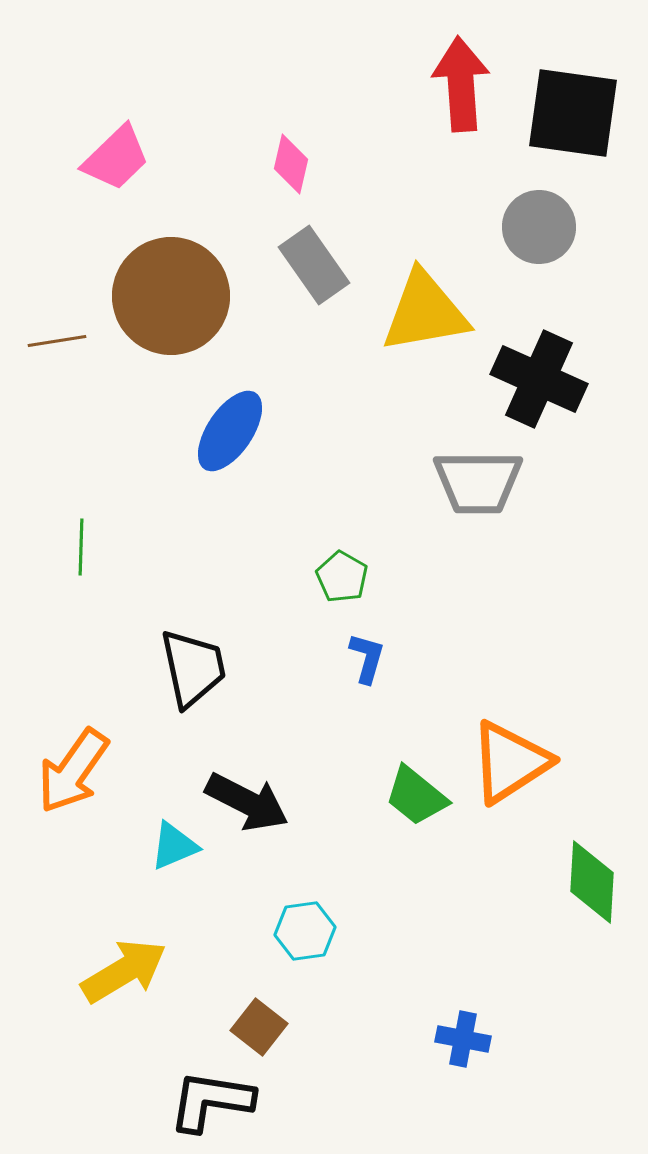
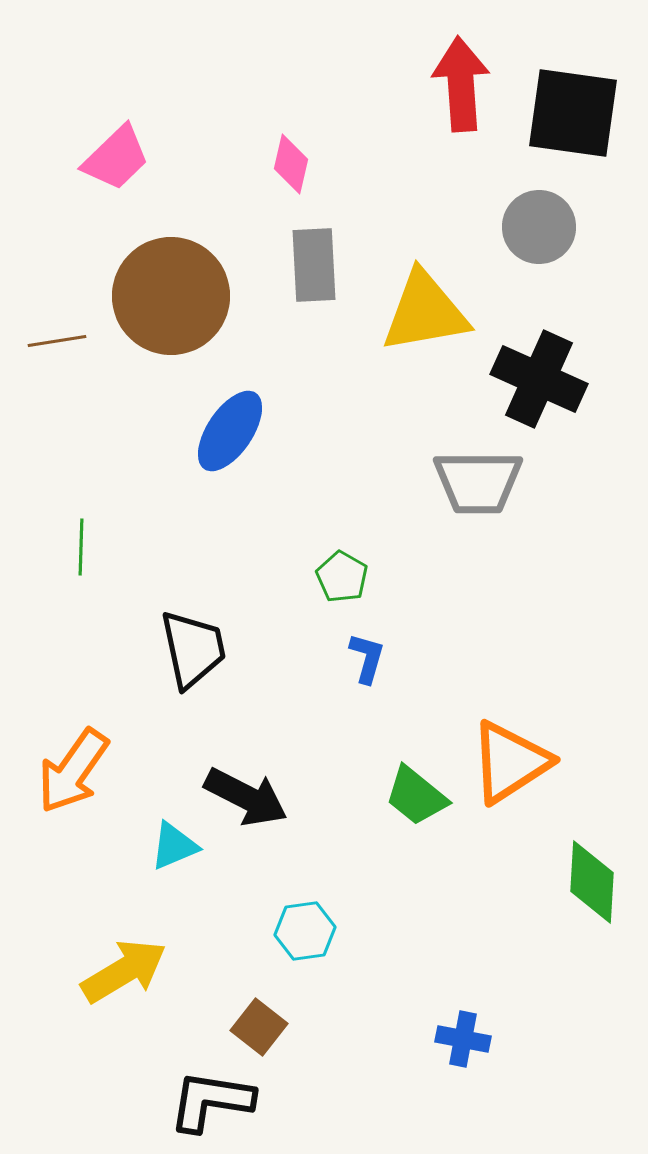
gray rectangle: rotated 32 degrees clockwise
black trapezoid: moved 19 px up
black arrow: moved 1 px left, 5 px up
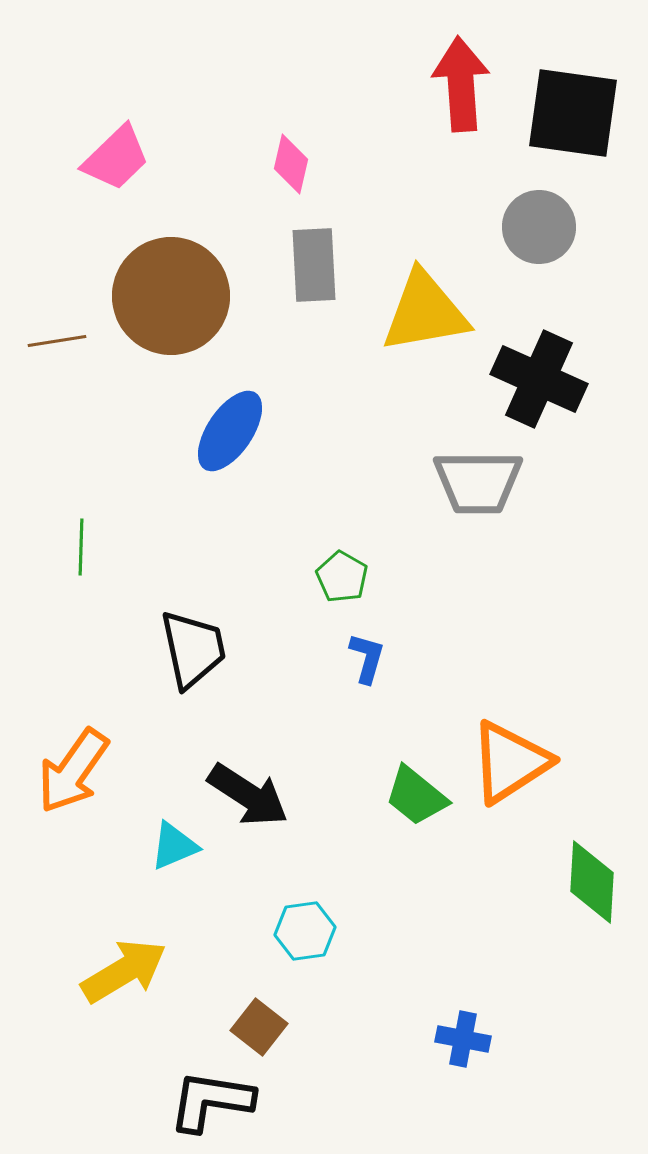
black arrow: moved 2 px right, 2 px up; rotated 6 degrees clockwise
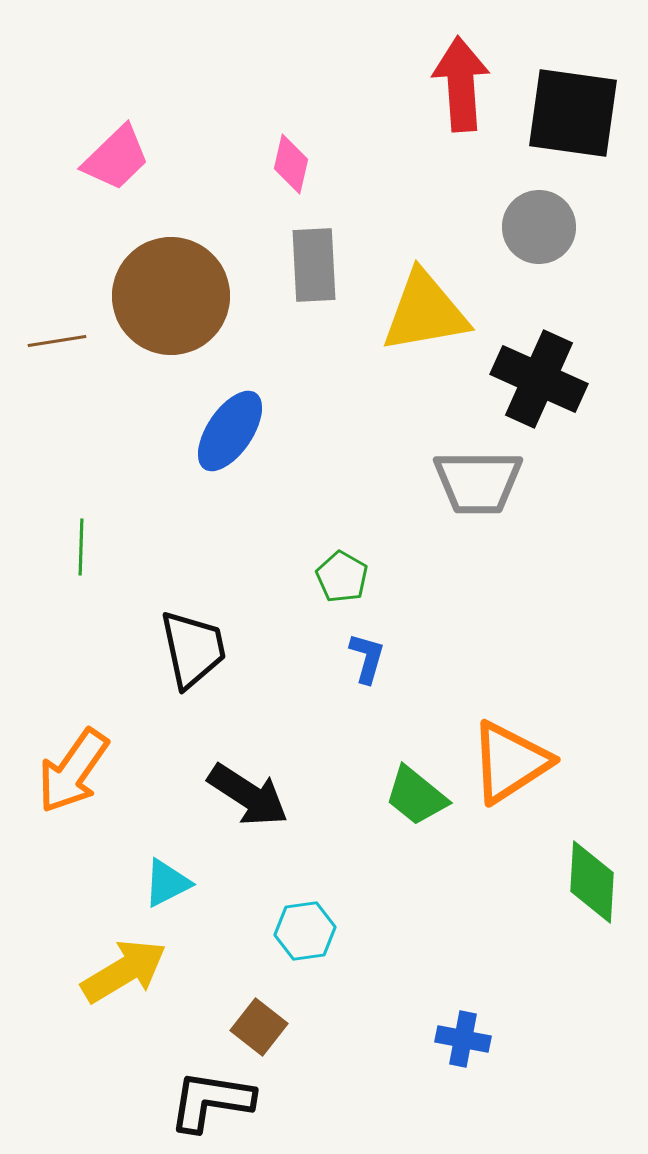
cyan triangle: moved 7 px left, 37 px down; rotated 4 degrees counterclockwise
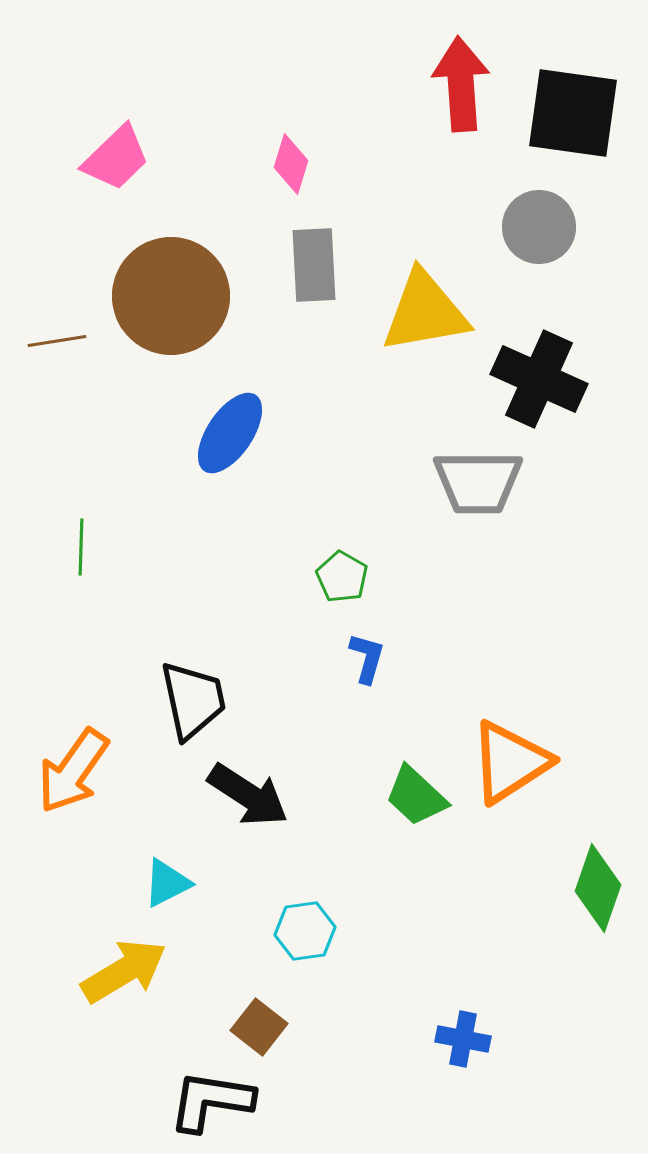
pink diamond: rotated 4 degrees clockwise
blue ellipse: moved 2 px down
black trapezoid: moved 51 px down
green trapezoid: rotated 4 degrees clockwise
green diamond: moved 6 px right, 6 px down; rotated 16 degrees clockwise
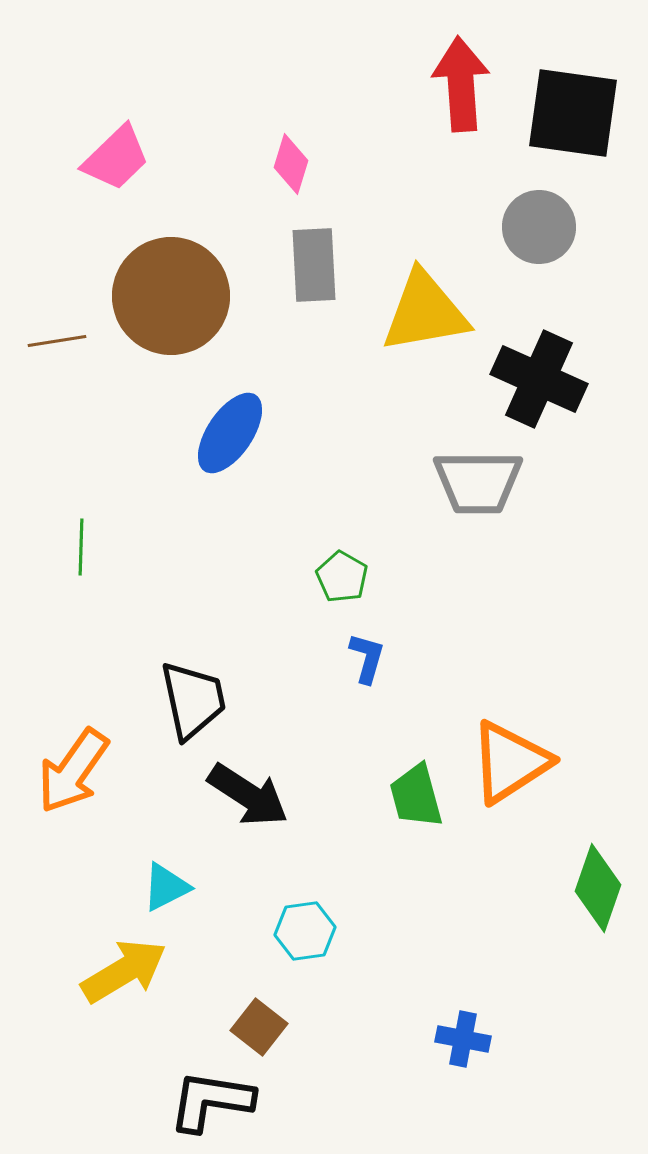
green trapezoid: rotated 32 degrees clockwise
cyan triangle: moved 1 px left, 4 px down
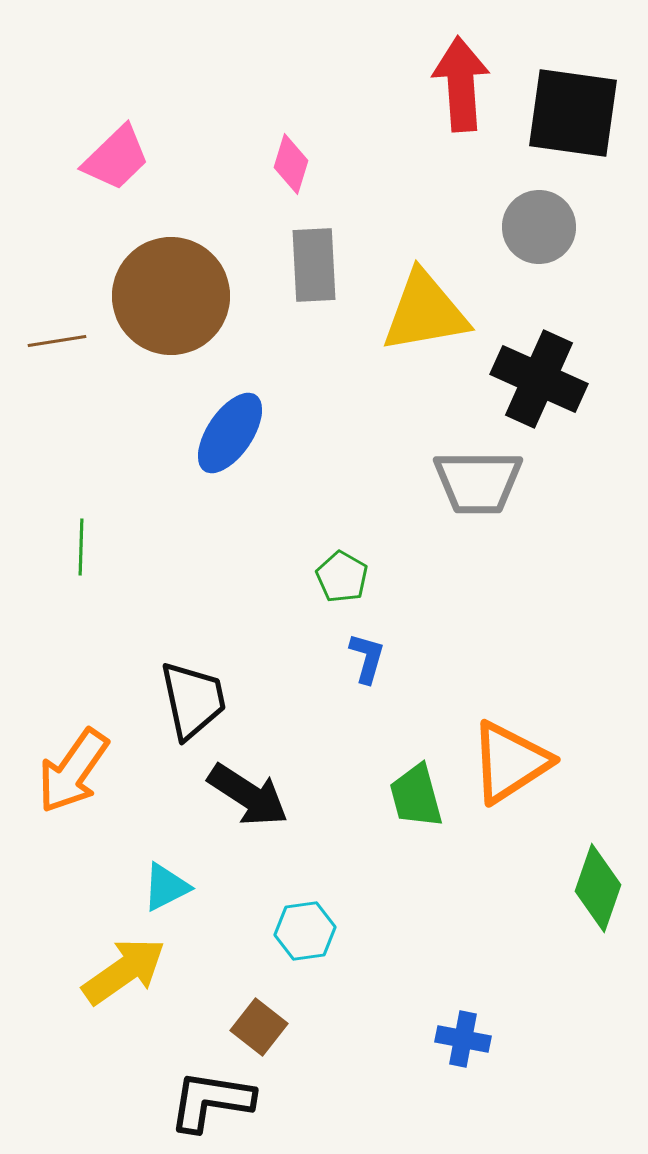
yellow arrow: rotated 4 degrees counterclockwise
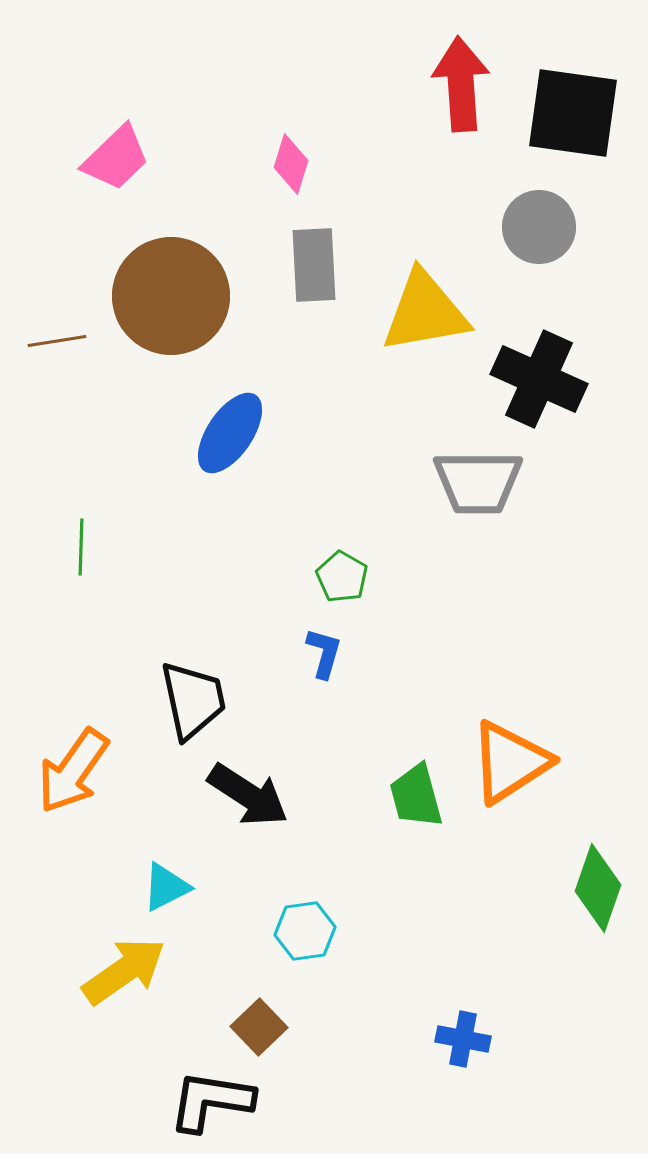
blue L-shape: moved 43 px left, 5 px up
brown square: rotated 8 degrees clockwise
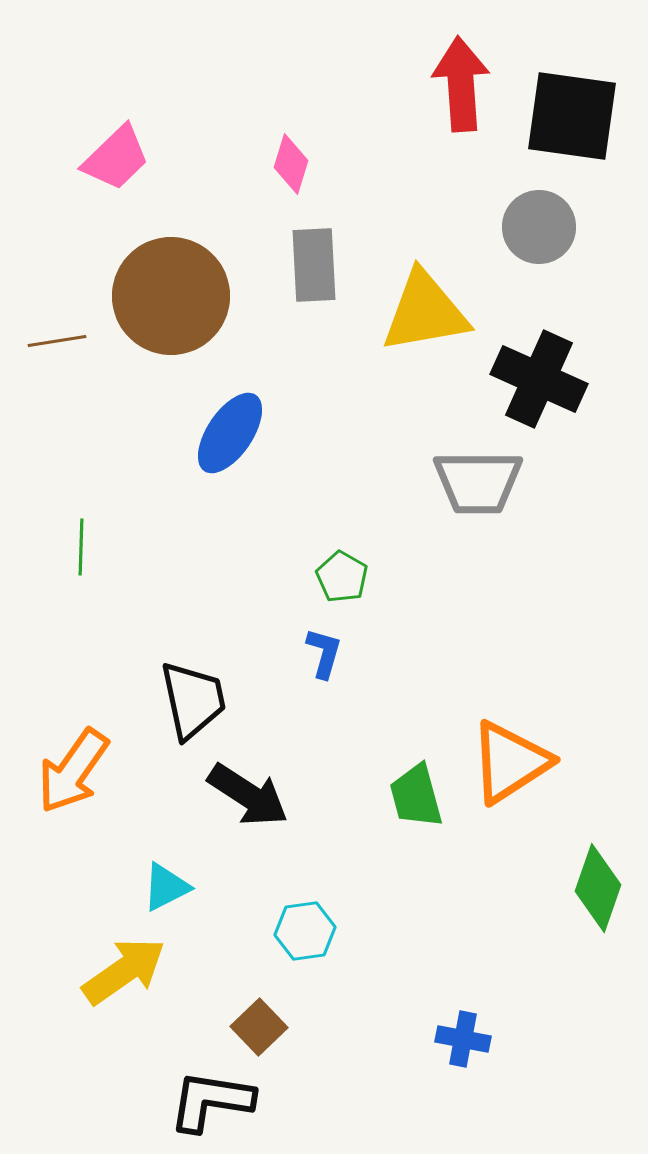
black square: moved 1 px left, 3 px down
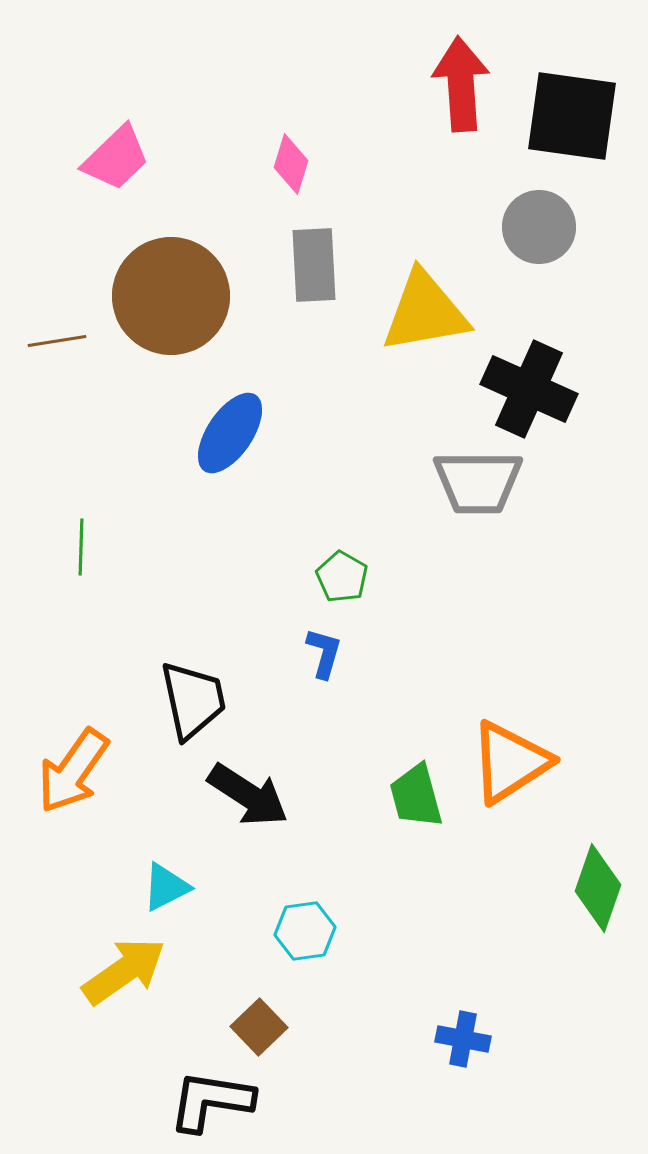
black cross: moved 10 px left, 10 px down
